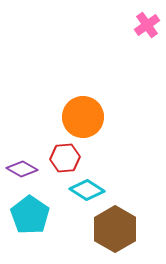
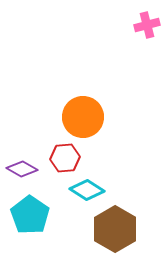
pink cross: rotated 20 degrees clockwise
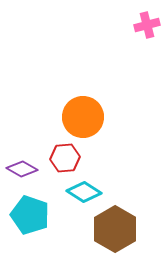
cyan diamond: moved 3 px left, 2 px down
cyan pentagon: rotated 15 degrees counterclockwise
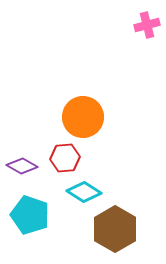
purple diamond: moved 3 px up
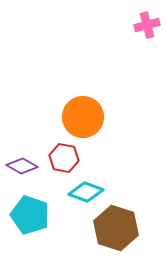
red hexagon: moved 1 px left; rotated 16 degrees clockwise
cyan diamond: moved 2 px right; rotated 12 degrees counterclockwise
brown hexagon: moved 1 px right, 1 px up; rotated 12 degrees counterclockwise
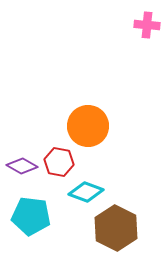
pink cross: rotated 20 degrees clockwise
orange circle: moved 5 px right, 9 px down
red hexagon: moved 5 px left, 4 px down
cyan pentagon: moved 1 px right, 1 px down; rotated 12 degrees counterclockwise
brown hexagon: rotated 9 degrees clockwise
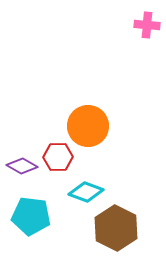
red hexagon: moved 1 px left, 5 px up; rotated 12 degrees counterclockwise
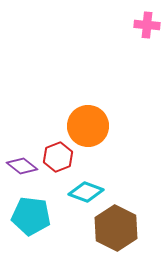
red hexagon: rotated 20 degrees counterclockwise
purple diamond: rotated 8 degrees clockwise
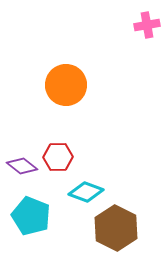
pink cross: rotated 15 degrees counterclockwise
orange circle: moved 22 px left, 41 px up
red hexagon: rotated 20 degrees clockwise
cyan pentagon: rotated 15 degrees clockwise
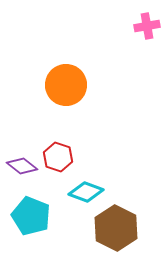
pink cross: moved 1 px down
red hexagon: rotated 20 degrees clockwise
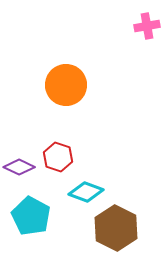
purple diamond: moved 3 px left, 1 px down; rotated 12 degrees counterclockwise
cyan pentagon: rotated 6 degrees clockwise
